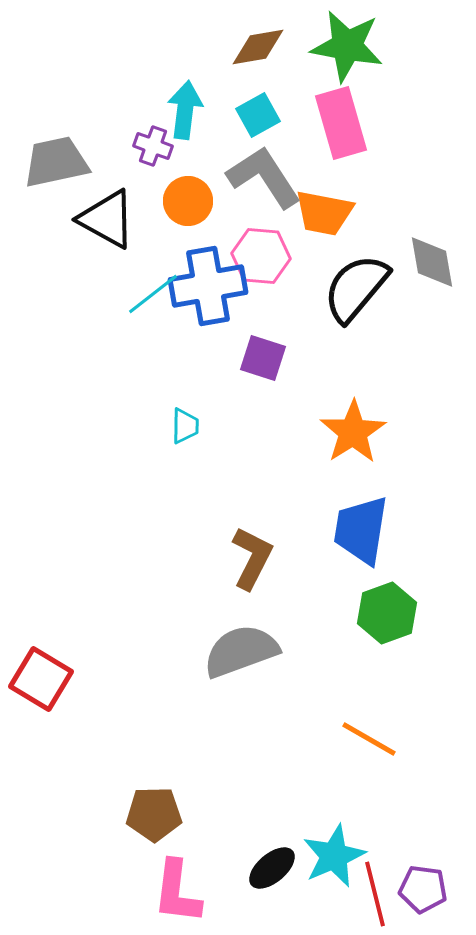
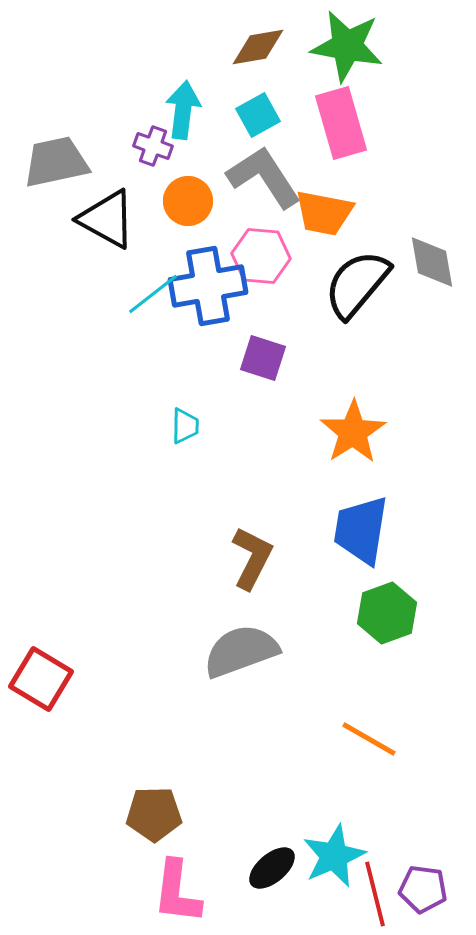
cyan arrow: moved 2 px left
black semicircle: moved 1 px right, 4 px up
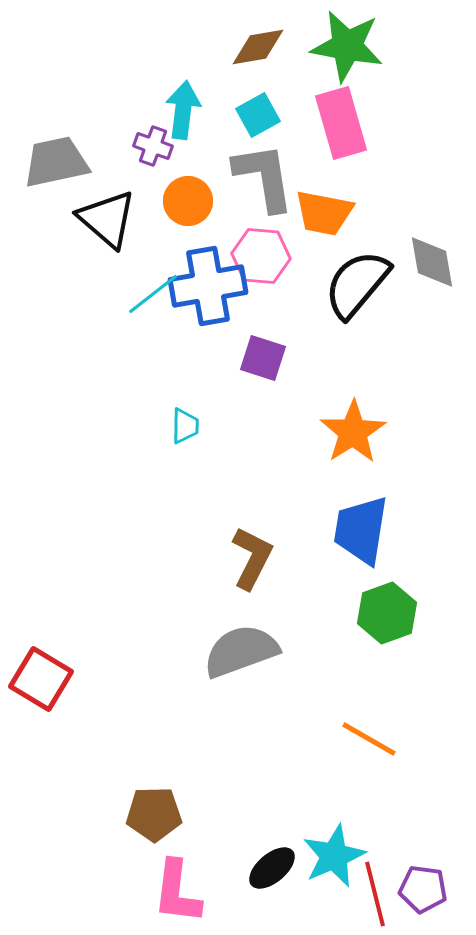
gray L-shape: rotated 24 degrees clockwise
black triangle: rotated 12 degrees clockwise
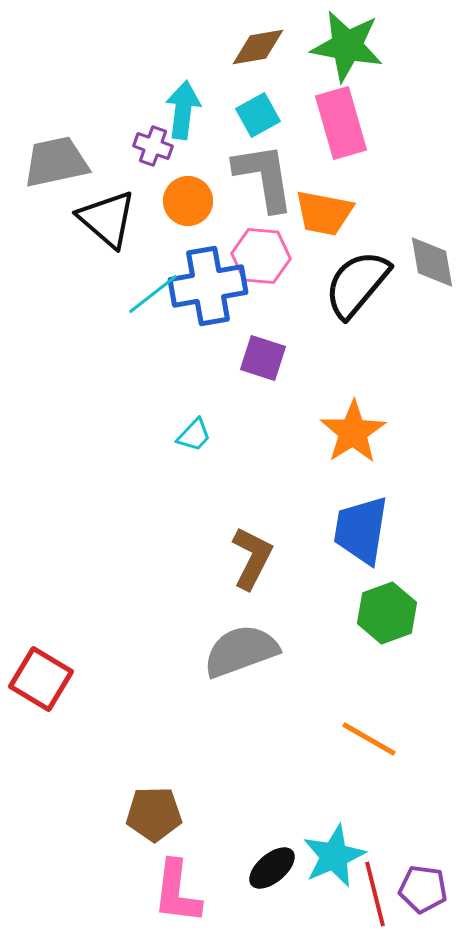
cyan trapezoid: moved 9 px right, 9 px down; rotated 42 degrees clockwise
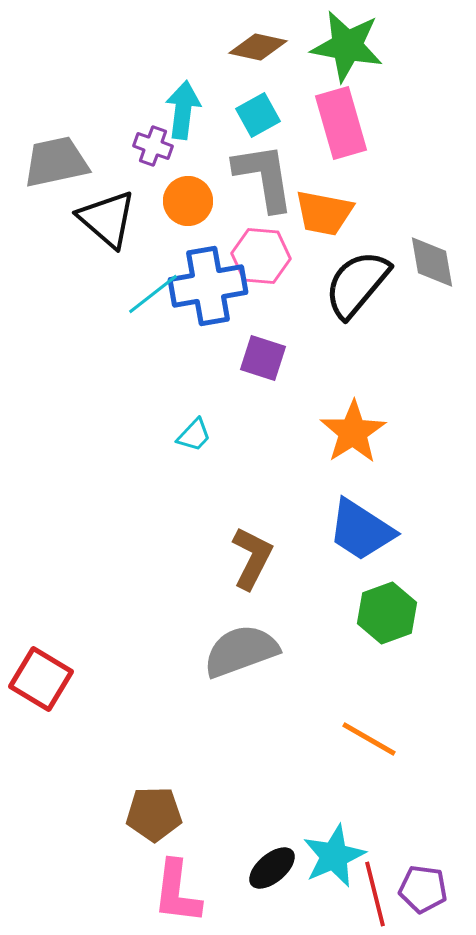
brown diamond: rotated 22 degrees clockwise
blue trapezoid: rotated 66 degrees counterclockwise
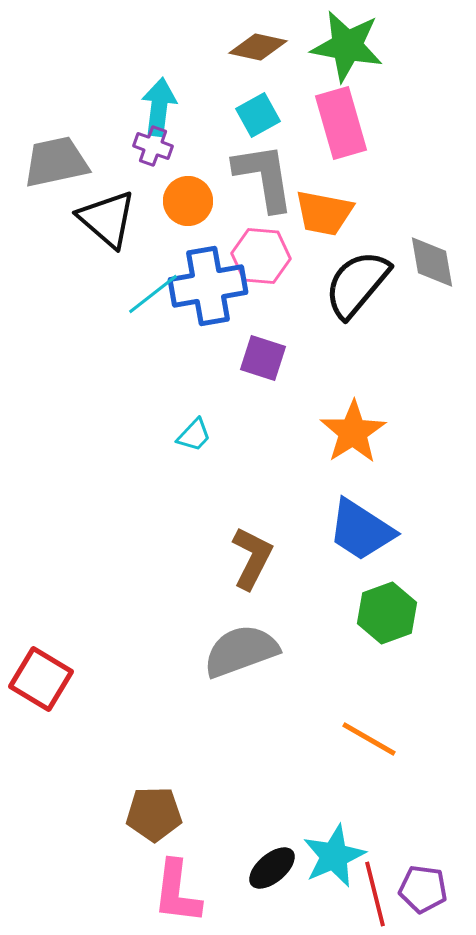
cyan arrow: moved 24 px left, 3 px up
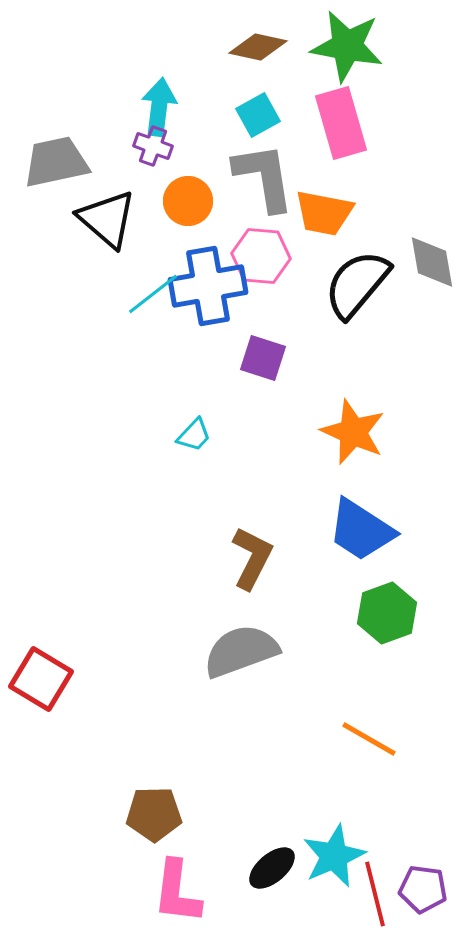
orange star: rotated 16 degrees counterclockwise
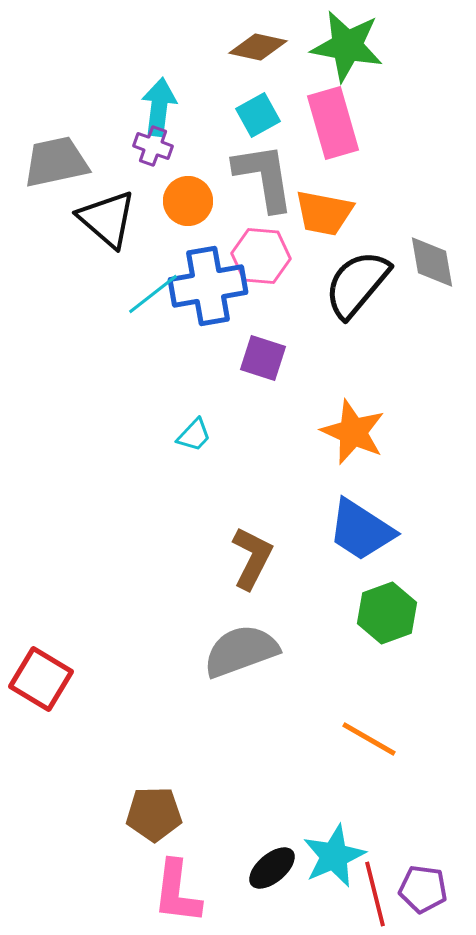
pink rectangle: moved 8 px left
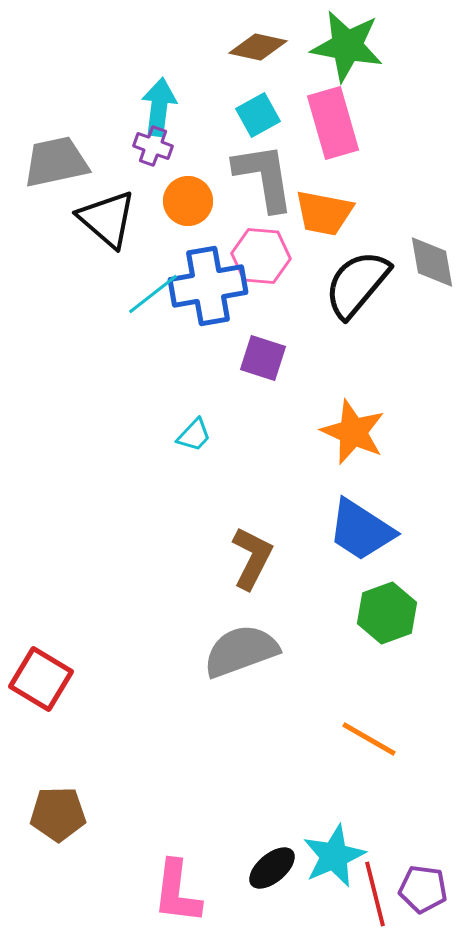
brown pentagon: moved 96 px left
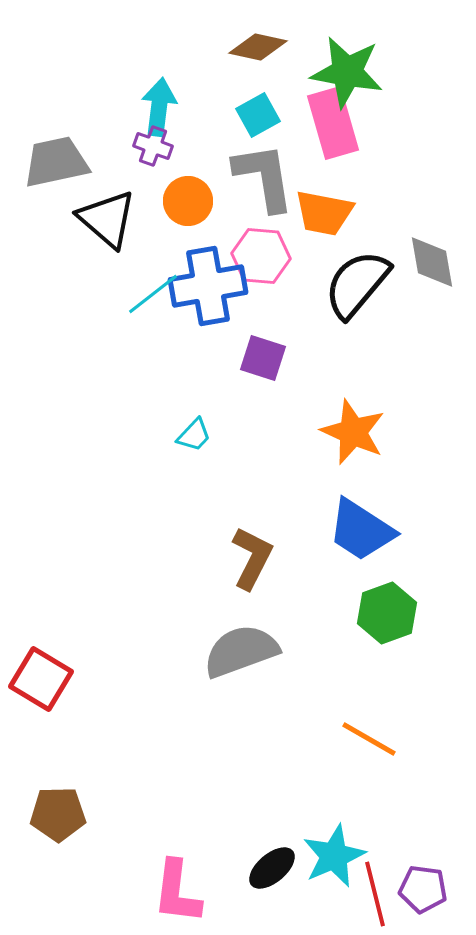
green star: moved 26 px down
